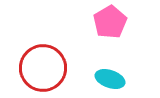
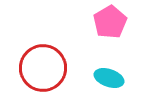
cyan ellipse: moved 1 px left, 1 px up
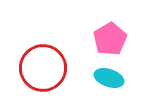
pink pentagon: moved 17 px down
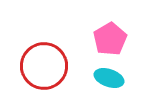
red circle: moved 1 px right, 2 px up
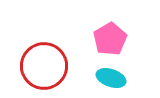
cyan ellipse: moved 2 px right
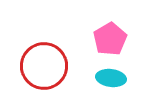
cyan ellipse: rotated 12 degrees counterclockwise
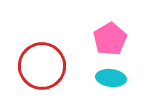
red circle: moved 2 px left
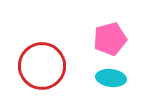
pink pentagon: rotated 16 degrees clockwise
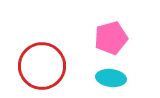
pink pentagon: moved 1 px right, 1 px up
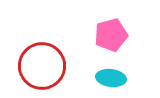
pink pentagon: moved 3 px up
